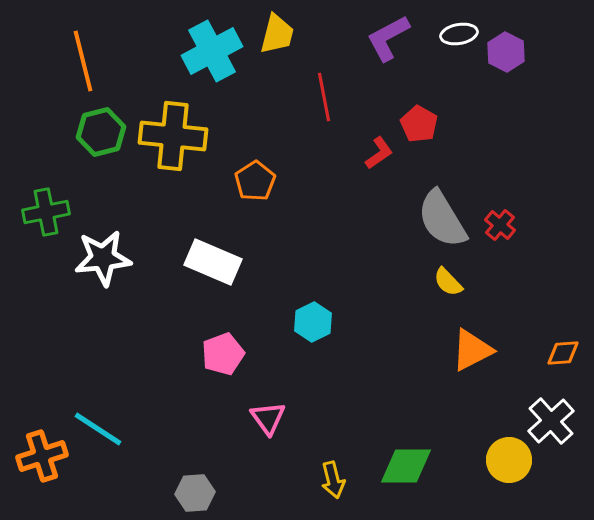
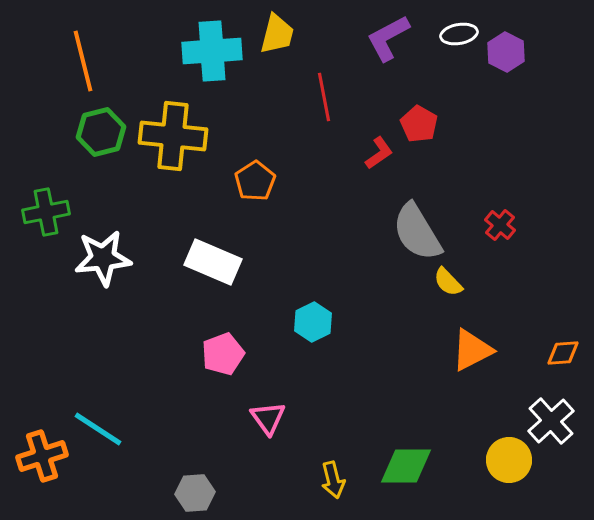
cyan cross: rotated 24 degrees clockwise
gray semicircle: moved 25 px left, 13 px down
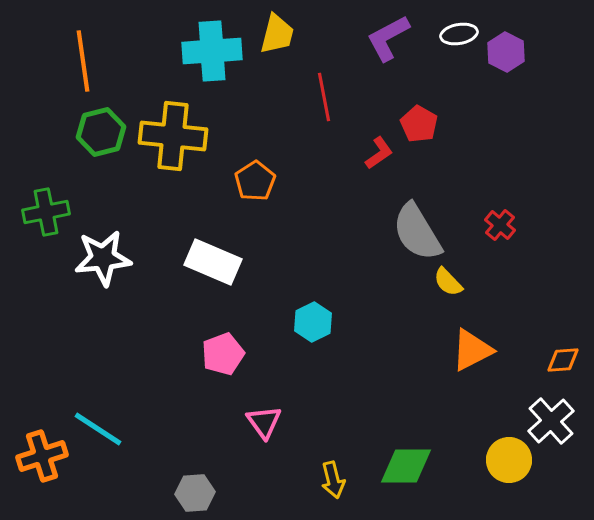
orange line: rotated 6 degrees clockwise
orange diamond: moved 7 px down
pink triangle: moved 4 px left, 4 px down
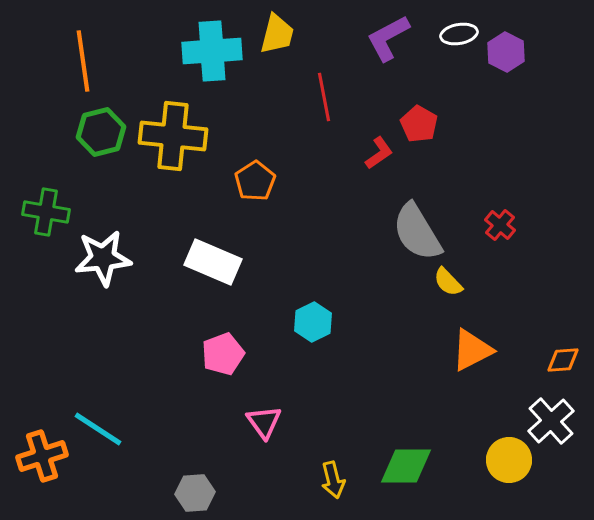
green cross: rotated 21 degrees clockwise
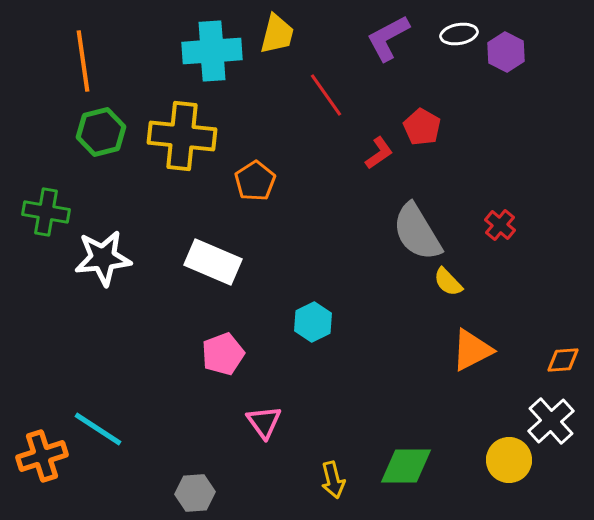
red line: moved 2 px right, 2 px up; rotated 24 degrees counterclockwise
red pentagon: moved 3 px right, 3 px down
yellow cross: moved 9 px right
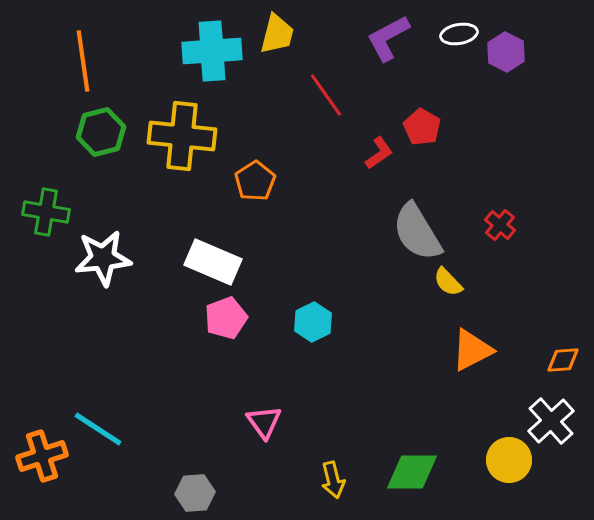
pink pentagon: moved 3 px right, 36 px up
green diamond: moved 6 px right, 6 px down
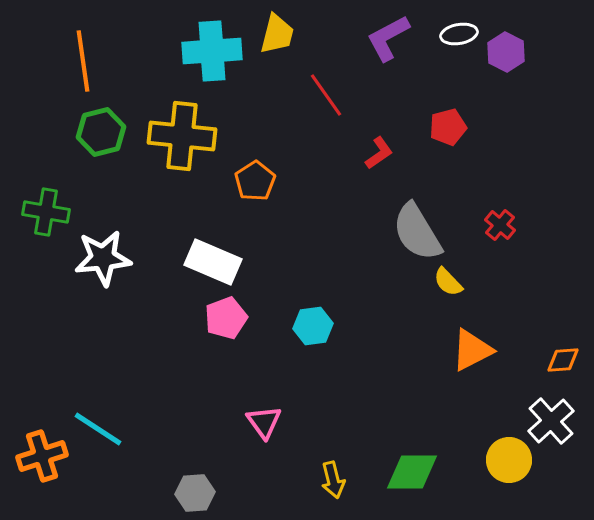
red pentagon: moved 26 px right; rotated 27 degrees clockwise
cyan hexagon: moved 4 px down; rotated 18 degrees clockwise
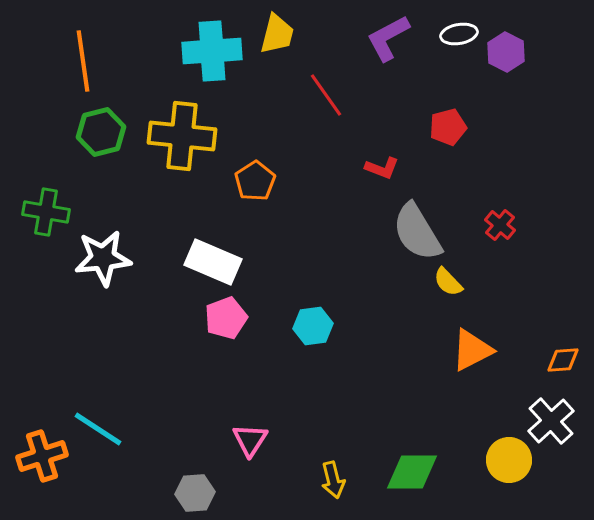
red L-shape: moved 3 px right, 15 px down; rotated 56 degrees clockwise
pink triangle: moved 14 px left, 18 px down; rotated 9 degrees clockwise
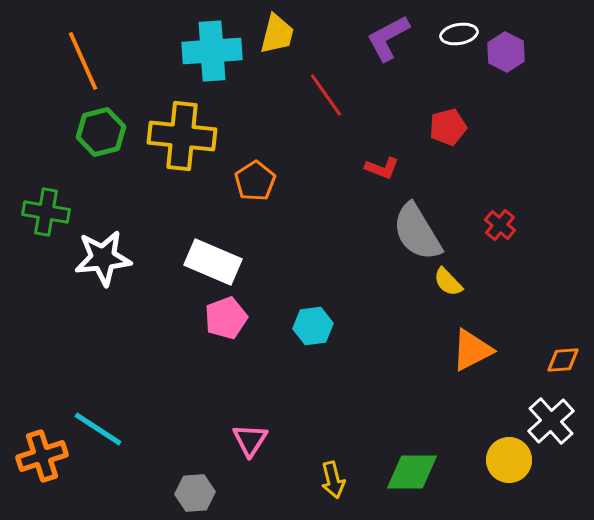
orange line: rotated 16 degrees counterclockwise
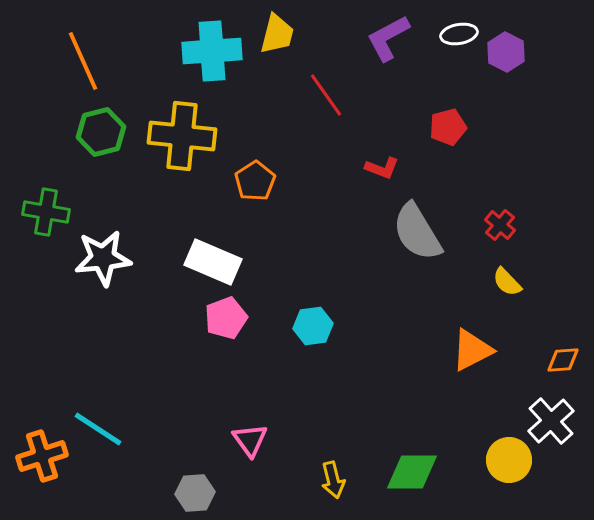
yellow semicircle: moved 59 px right
pink triangle: rotated 9 degrees counterclockwise
